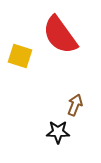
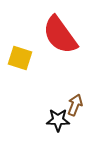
yellow square: moved 2 px down
black star: moved 12 px up
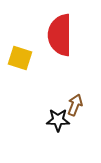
red semicircle: rotated 36 degrees clockwise
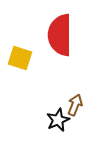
black star: rotated 25 degrees counterclockwise
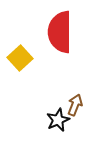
red semicircle: moved 3 px up
yellow square: rotated 30 degrees clockwise
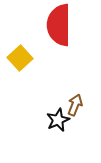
red semicircle: moved 1 px left, 7 px up
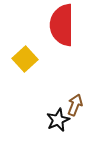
red semicircle: moved 3 px right
yellow square: moved 5 px right, 1 px down
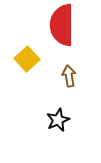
yellow square: moved 2 px right
brown arrow: moved 6 px left, 29 px up; rotated 30 degrees counterclockwise
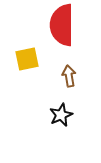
yellow square: rotated 30 degrees clockwise
black star: moved 3 px right, 5 px up
